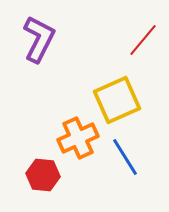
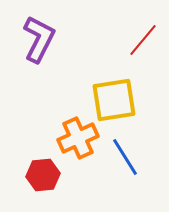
yellow square: moved 3 px left; rotated 15 degrees clockwise
red hexagon: rotated 12 degrees counterclockwise
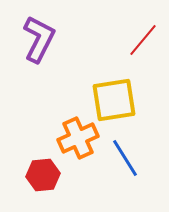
blue line: moved 1 px down
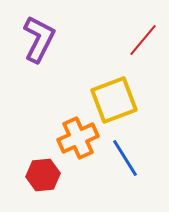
yellow square: rotated 12 degrees counterclockwise
